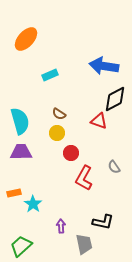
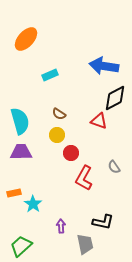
black diamond: moved 1 px up
yellow circle: moved 2 px down
gray trapezoid: moved 1 px right
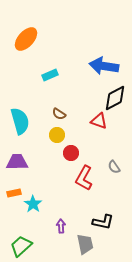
purple trapezoid: moved 4 px left, 10 px down
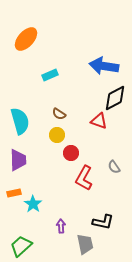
purple trapezoid: moved 1 px right, 2 px up; rotated 90 degrees clockwise
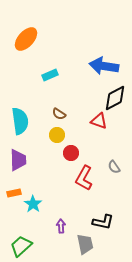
cyan semicircle: rotated 8 degrees clockwise
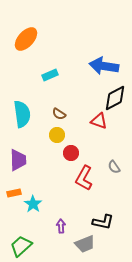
cyan semicircle: moved 2 px right, 7 px up
gray trapezoid: rotated 80 degrees clockwise
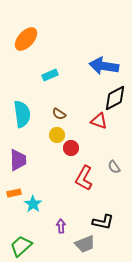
red circle: moved 5 px up
